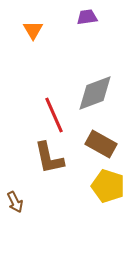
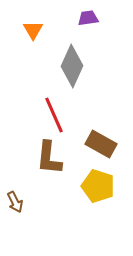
purple trapezoid: moved 1 px right, 1 px down
gray diamond: moved 23 px left, 27 px up; rotated 45 degrees counterclockwise
brown L-shape: rotated 18 degrees clockwise
yellow pentagon: moved 10 px left
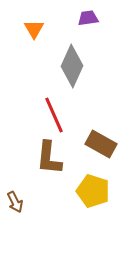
orange triangle: moved 1 px right, 1 px up
yellow pentagon: moved 5 px left, 5 px down
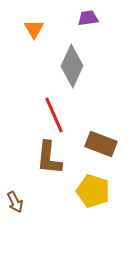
brown rectangle: rotated 8 degrees counterclockwise
